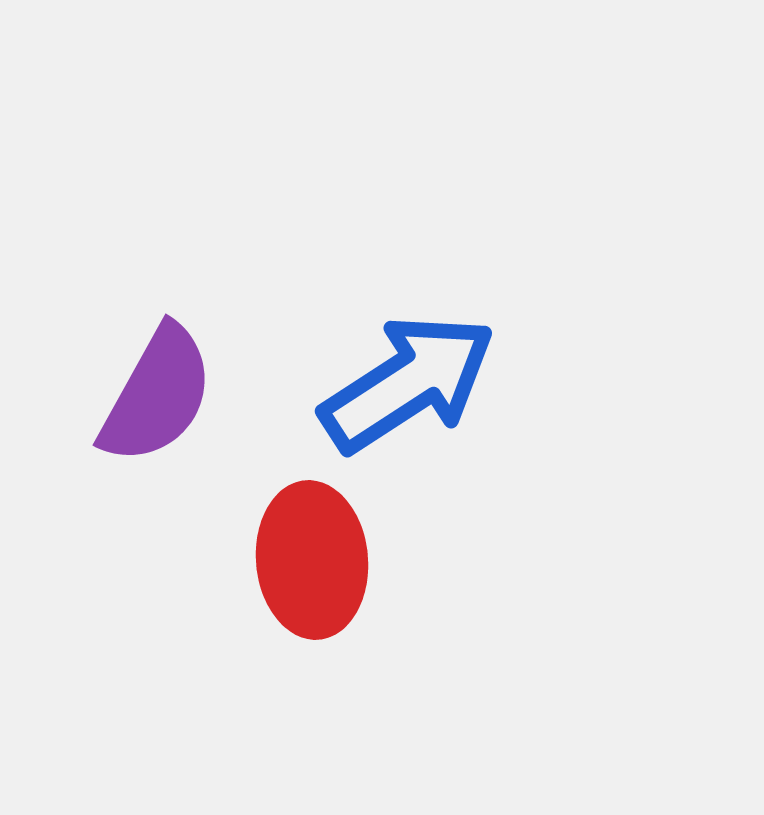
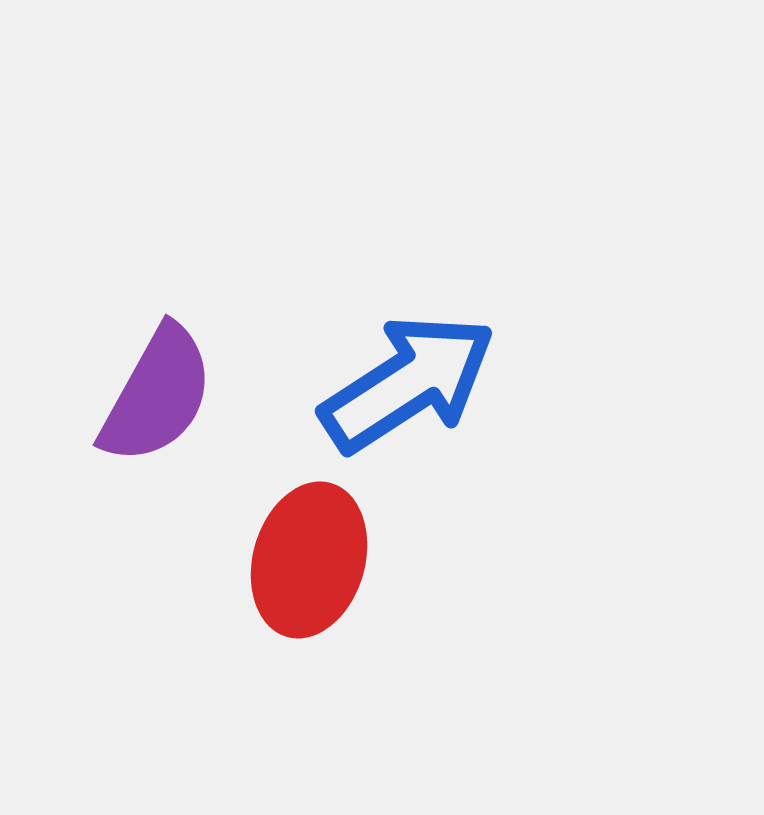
red ellipse: moved 3 px left; rotated 21 degrees clockwise
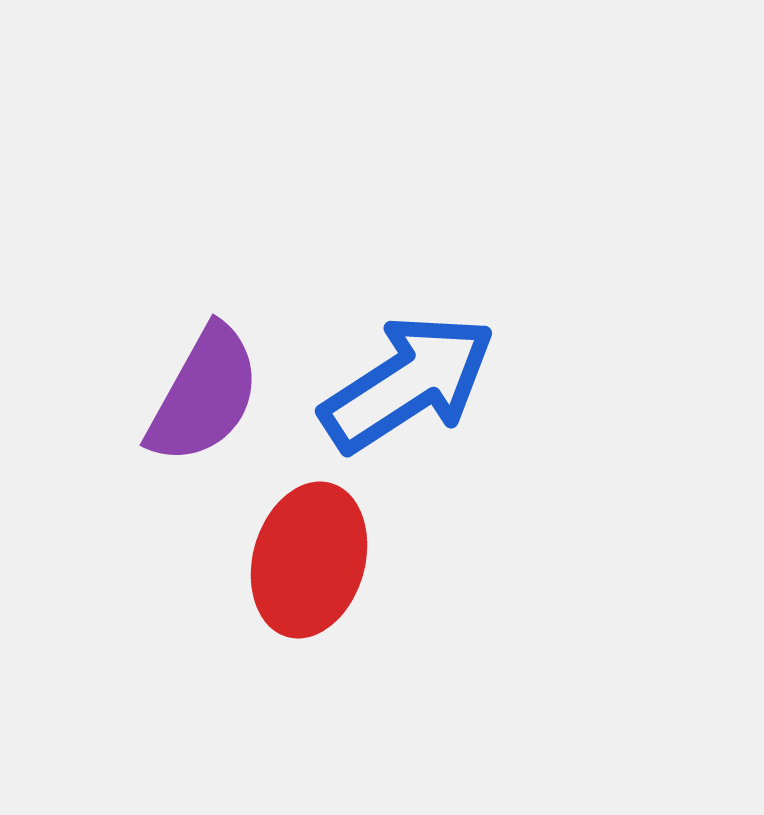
purple semicircle: moved 47 px right
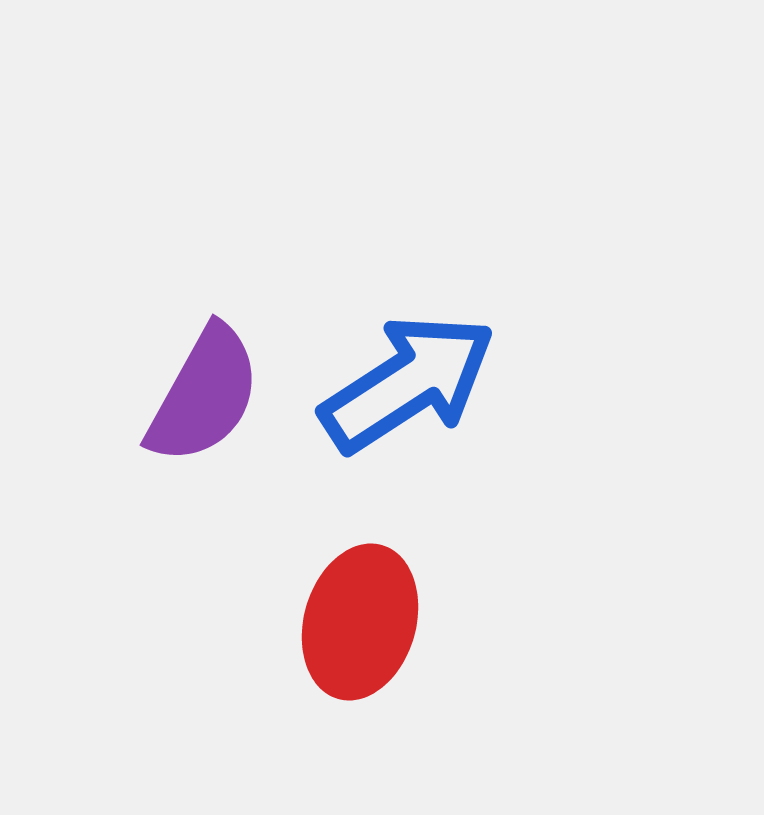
red ellipse: moved 51 px right, 62 px down
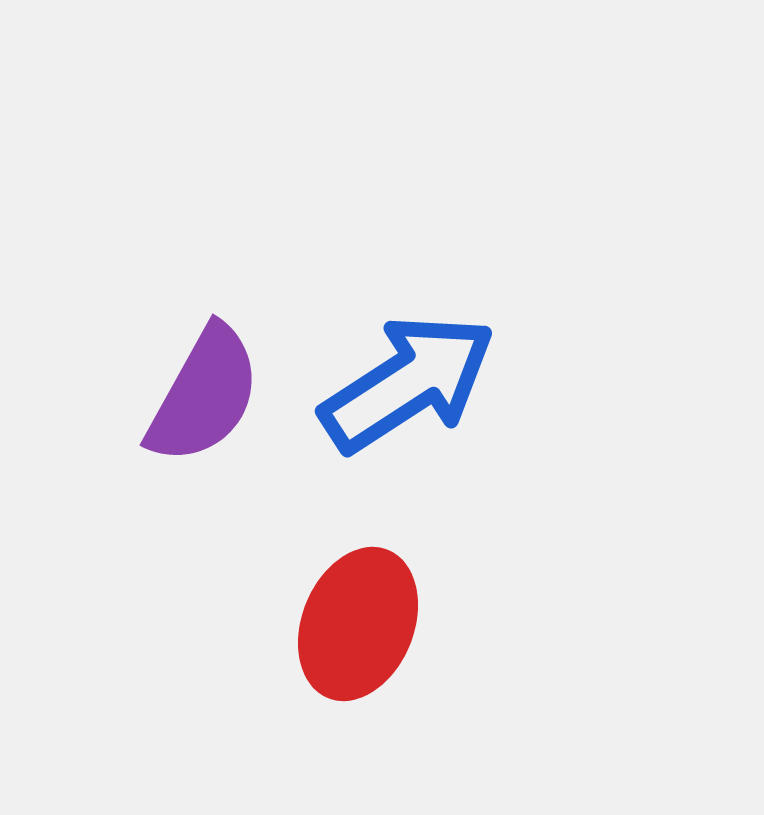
red ellipse: moved 2 px left, 2 px down; rotated 6 degrees clockwise
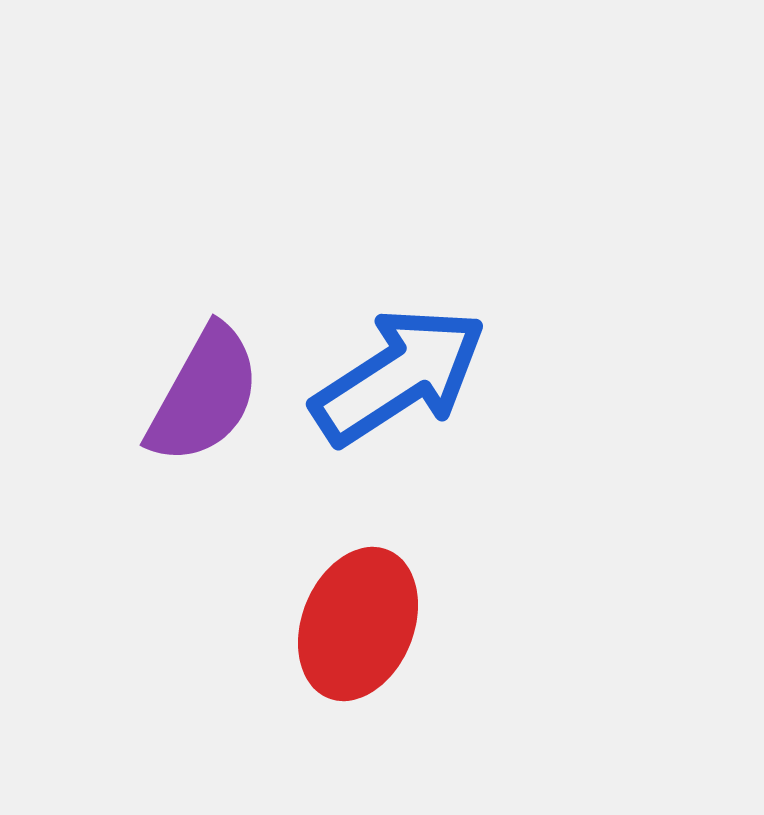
blue arrow: moved 9 px left, 7 px up
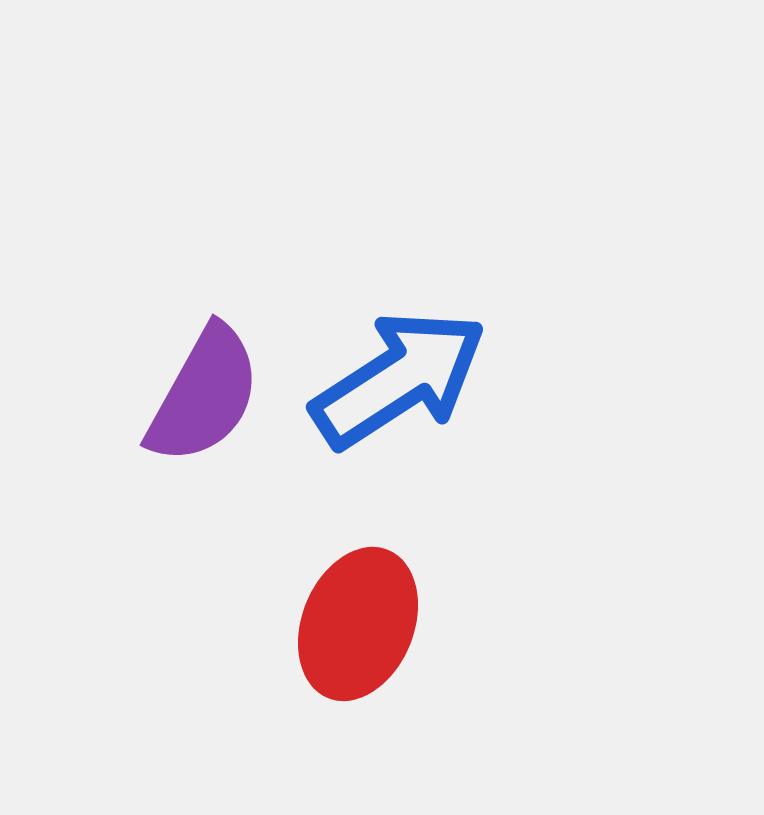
blue arrow: moved 3 px down
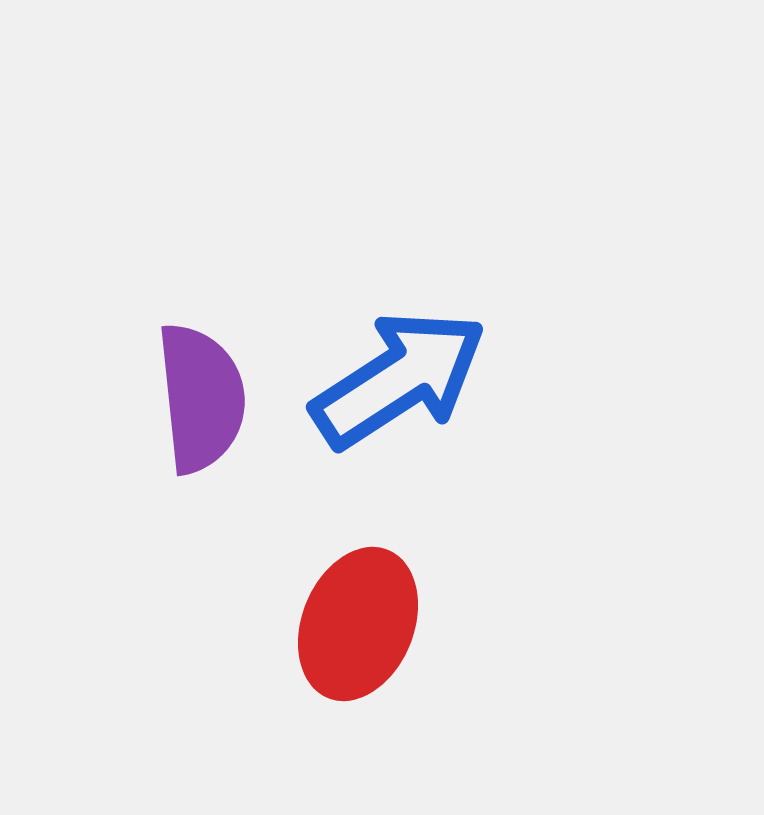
purple semicircle: moved 3 px left, 3 px down; rotated 35 degrees counterclockwise
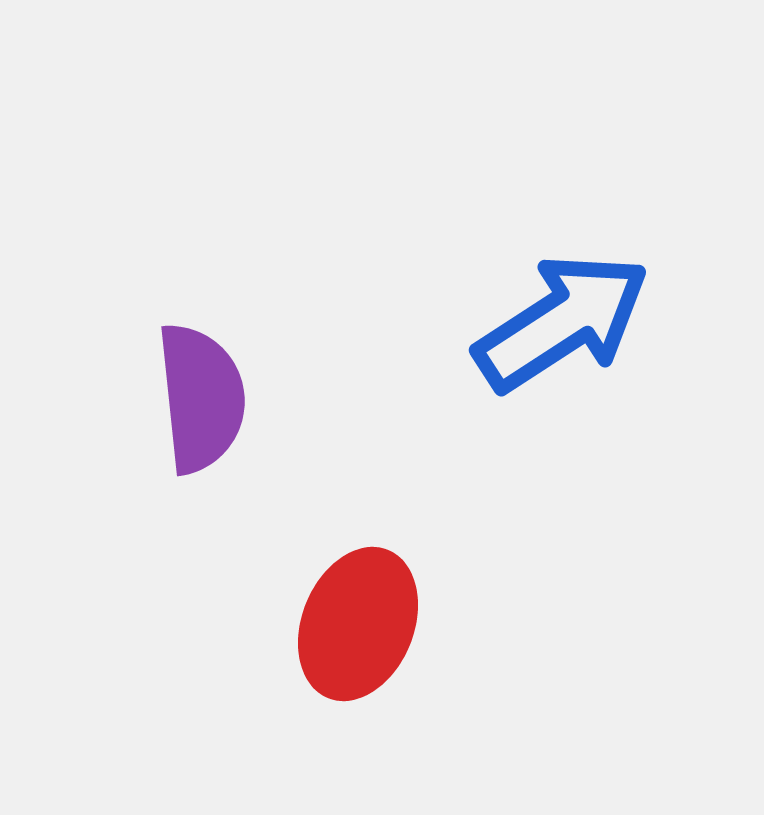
blue arrow: moved 163 px right, 57 px up
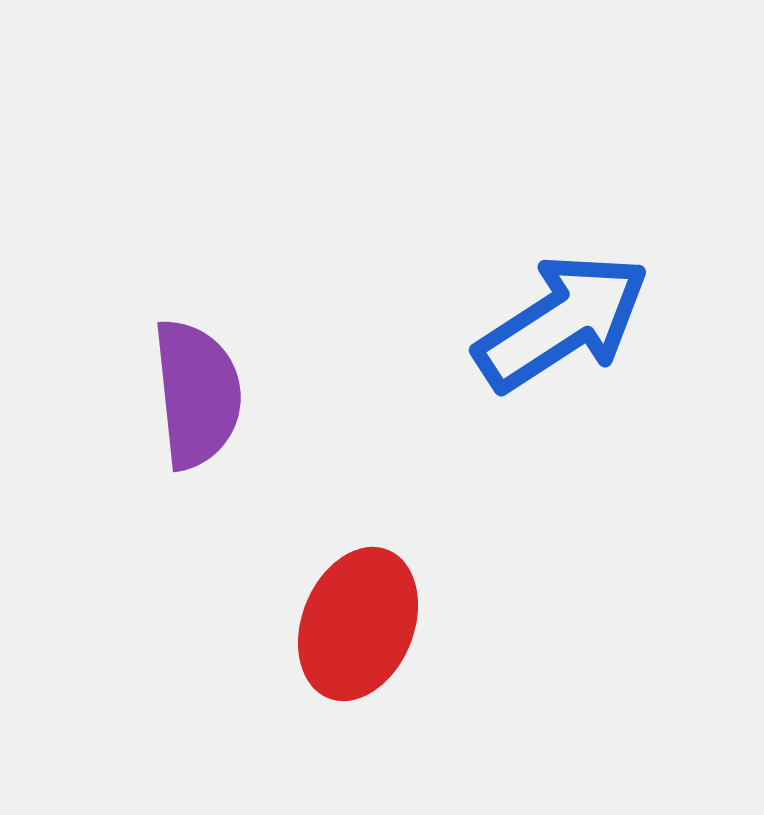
purple semicircle: moved 4 px left, 4 px up
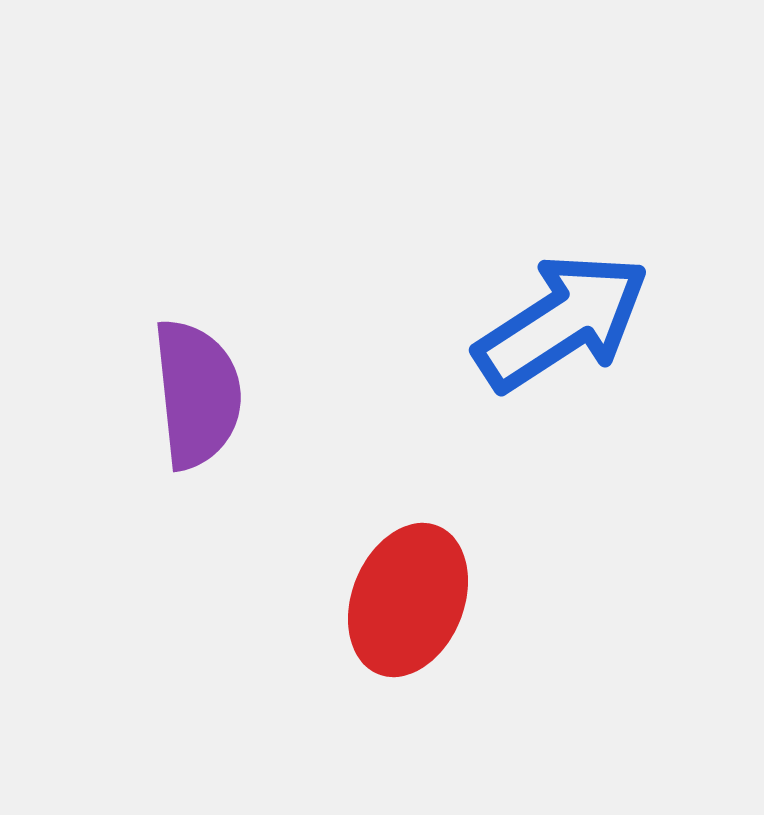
red ellipse: moved 50 px right, 24 px up
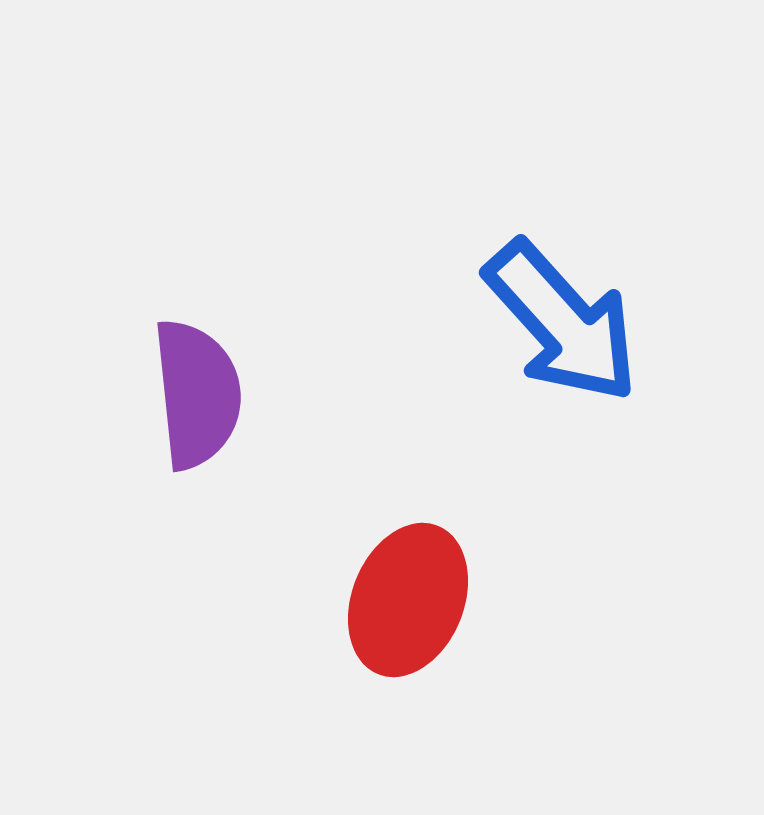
blue arrow: rotated 81 degrees clockwise
